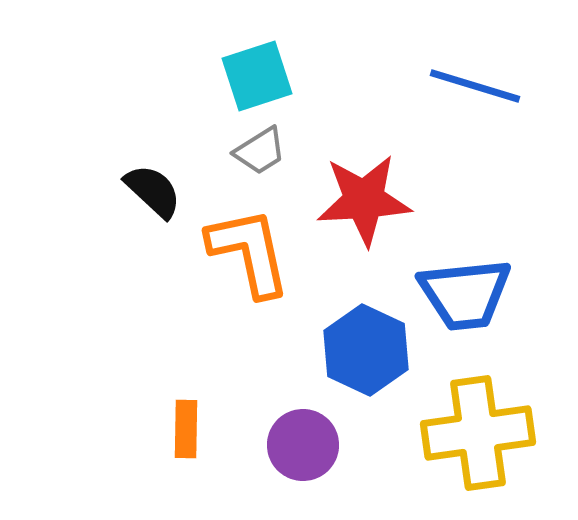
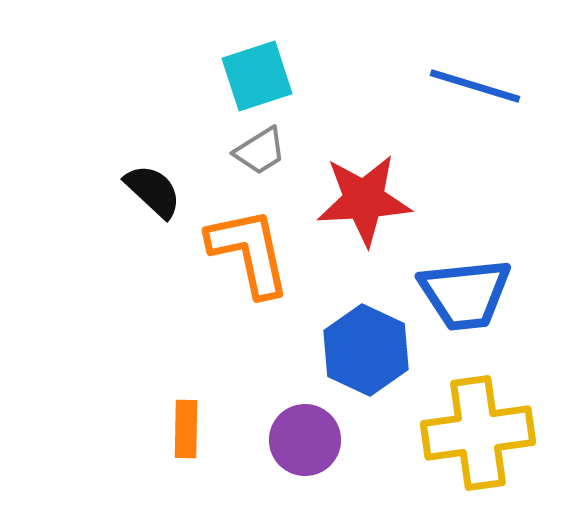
purple circle: moved 2 px right, 5 px up
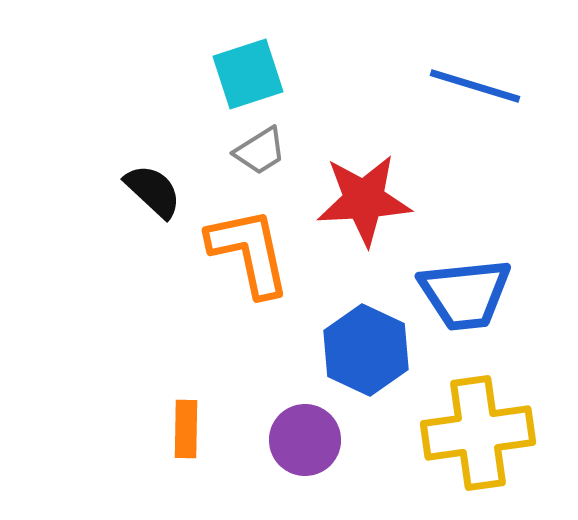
cyan square: moved 9 px left, 2 px up
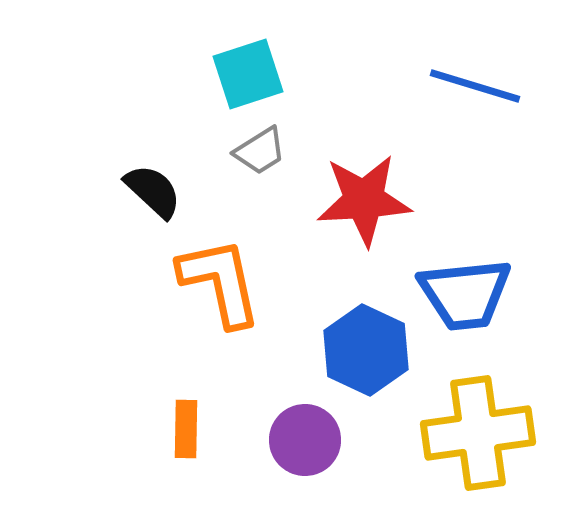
orange L-shape: moved 29 px left, 30 px down
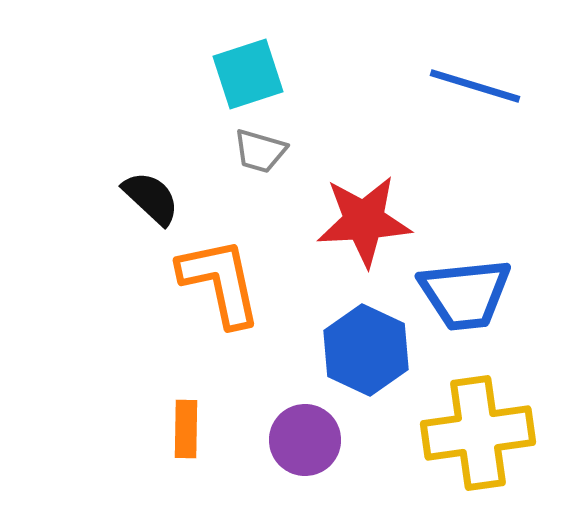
gray trapezoid: rotated 48 degrees clockwise
black semicircle: moved 2 px left, 7 px down
red star: moved 21 px down
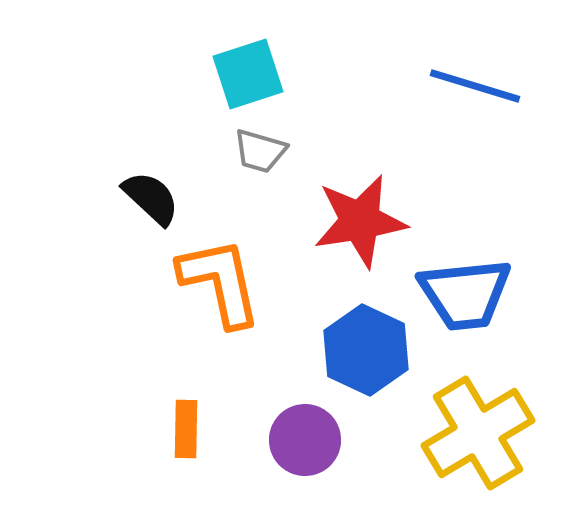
red star: moved 4 px left; rotated 6 degrees counterclockwise
yellow cross: rotated 23 degrees counterclockwise
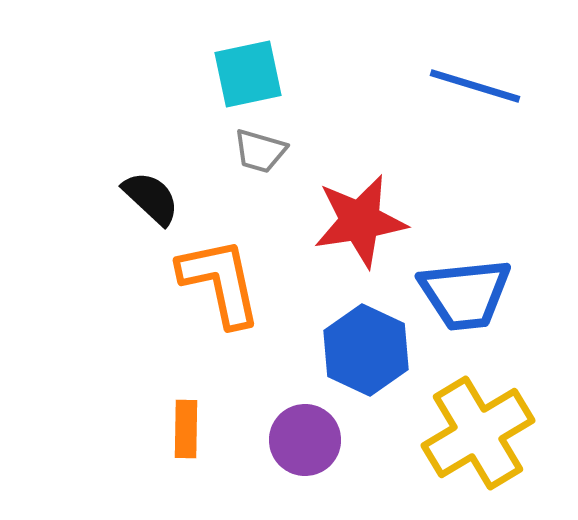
cyan square: rotated 6 degrees clockwise
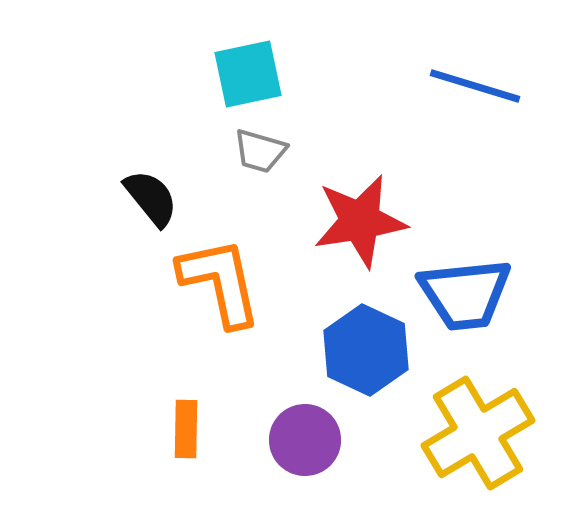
black semicircle: rotated 8 degrees clockwise
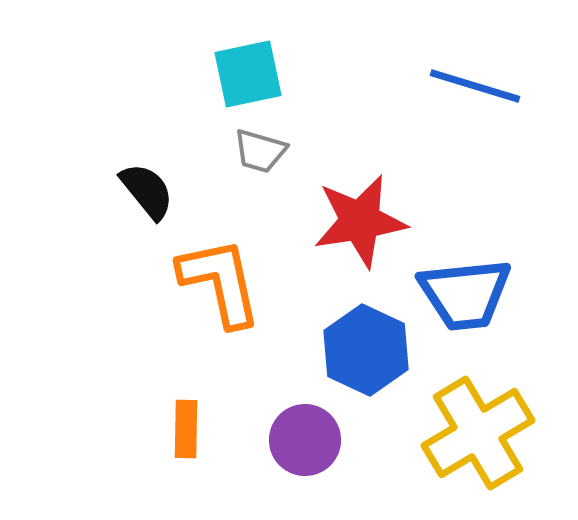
black semicircle: moved 4 px left, 7 px up
